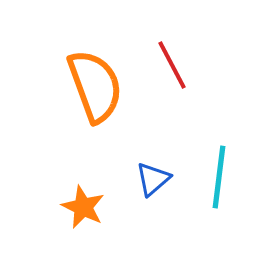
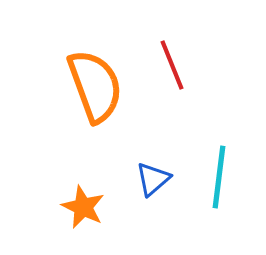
red line: rotated 6 degrees clockwise
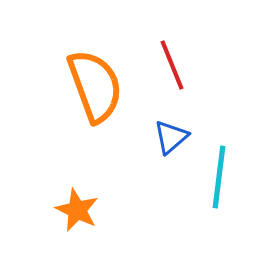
blue triangle: moved 18 px right, 42 px up
orange star: moved 6 px left, 3 px down
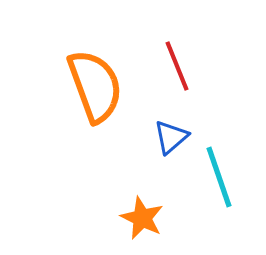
red line: moved 5 px right, 1 px down
cyan line: rotated 26 degrees counterclockwise
orange star: moved 65 px right, 8 px down
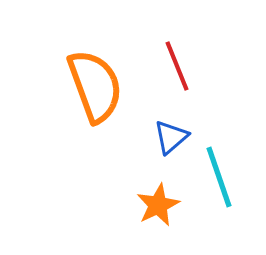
orange star: moved 16 px right, 13 px up; rotated 21 degrees clockwise
